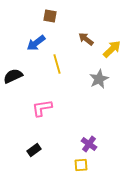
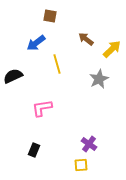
black rectangle: rotated 32 degrees counterclockwise
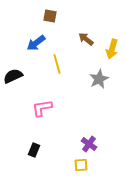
yellow arrow: rotated 150 degrees clockwise
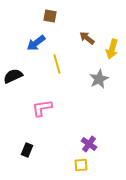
brown arrow: moved 1 px right, 1 px up
black rectangle: moved 7 px left
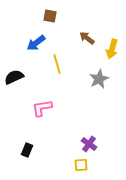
black semicircle: moved 1 px right, 1 px down
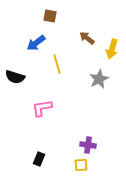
black semicircle: moved 1 px right; rotated 138 degrees counterclockwise
purple cross: moved 1 px left, 1 px down; rotated 28 degrees counterclockwise
black rectangle: moved 12 px right, 9 px down
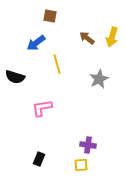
yellow arrow: moved 12 px up
